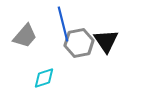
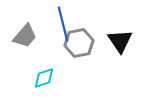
black triangle: moved 14 px right
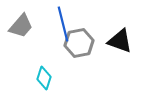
gray trapezoid: moved 4 px left, 10 px up
black triangle: rotated 36 degrees counterclockwise
cyan diamond: rotated 55 degrees counterclockwise
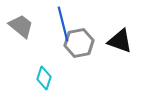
gray trapezoid: rotated 92 degrees counterclockwise
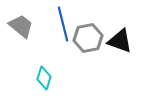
gray hexagon: moved 9 px right, 5 px up
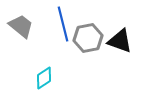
cyan diamond: rotated 40 degrees clockwise
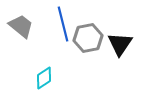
black triangle: moved 3 px down; rotated 44 degrees clockwise
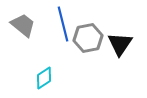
gray trapezoid: moved 2 px right, 1 px up
